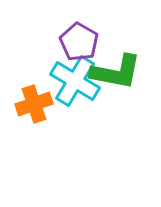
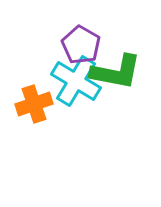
purple pentagon: moved 2 px right, 3 px down
cyan cross: moved 1 px right
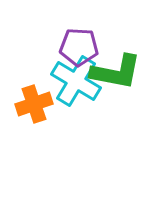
purple pentagon: moved 2 px left, 2 px down; rotated 27 degrees counterclockwise
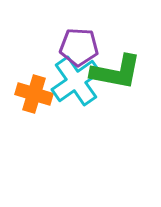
cyan cross: rotated 24 degrees clockwise
orange cross: moved 10 px up; rotated 36 degrees clockwise
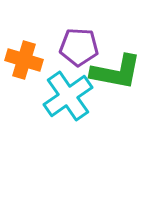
cyan cross: moved 8 px left, 15 px down
orange cross: moved 10 px left, 34 px up
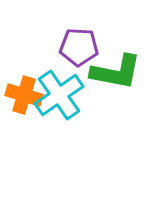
orange cross: moved 35 px down
cyan cross: moved 9 px left, 1 px up
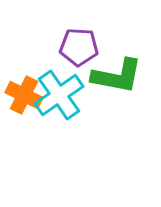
green L-shape: moved 1 px right, 4 px down
orange cross: rotated 9 degrees clockwise
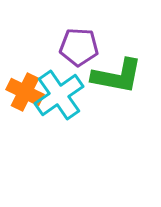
orange cross: moved 1 px right, 3 px up
